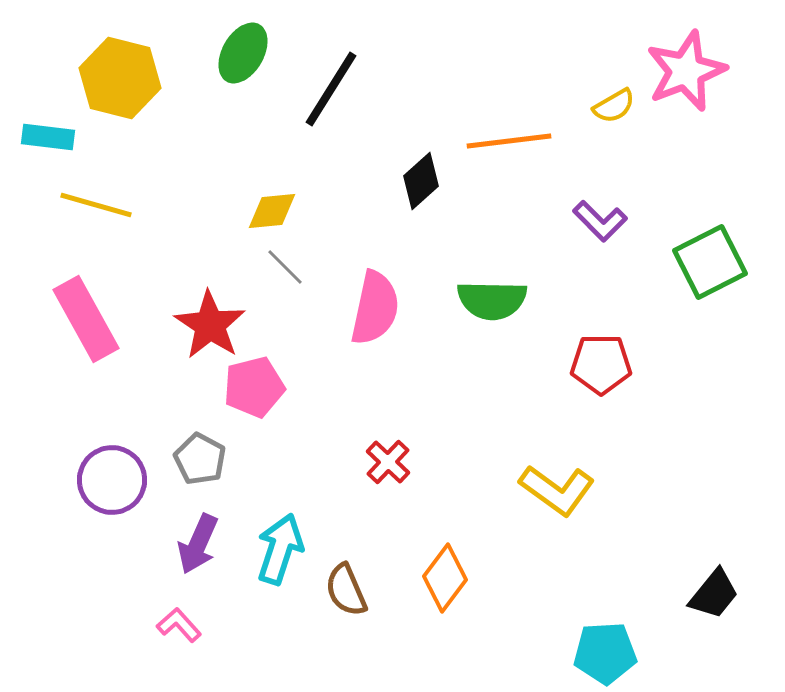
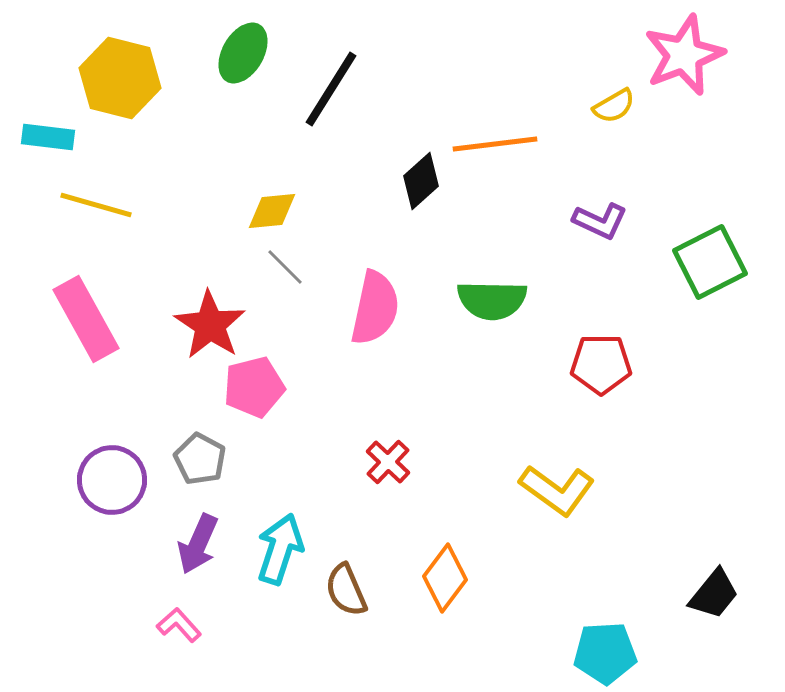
pink star: moved 2 px left, 16 px up
orange line: moved 14 px left, 3 px down
purple L-shape: rotated 20 degrees counterclockwise
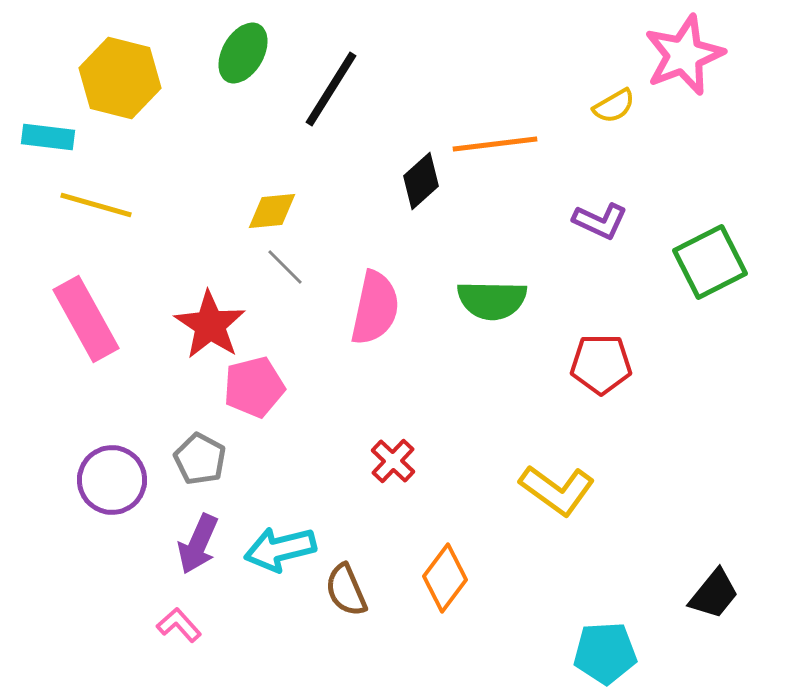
red cross: moved 5 px right, 1 px up
cyan arrow: rotated 122 degrees counterclockwise
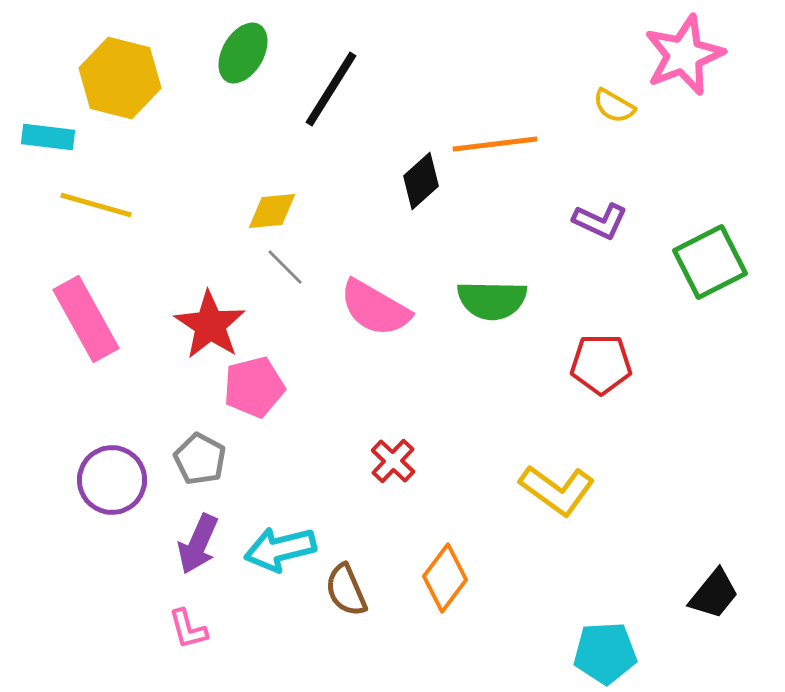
yellow semicircle: rotated 60 degrees clockwise
pink semicircle: rotated 108 degrees clockwise
pink L-shape: moved 9 px right, 4 px down; rotated 153 degrees counterclockwise
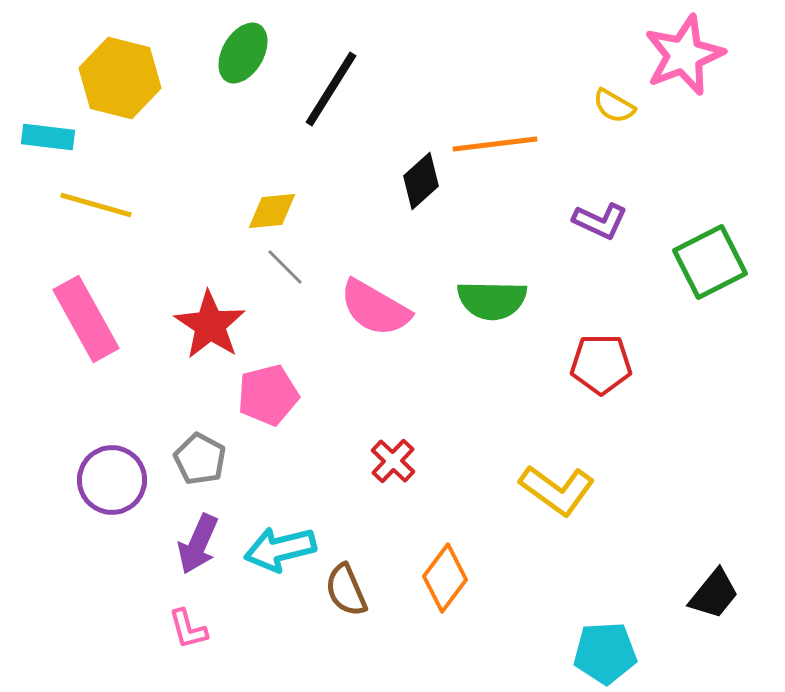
pink pentagon: moved 14 px right, 8 px down
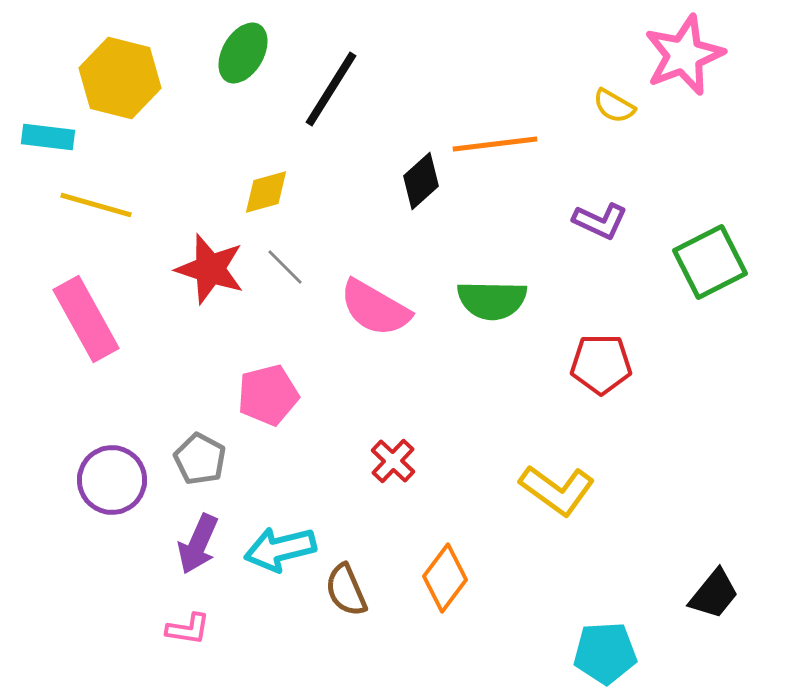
yellow diamond: moved 6 px left, 19 px up; rotated 10 degrees counterclockwise
red star: moved 56 px up; rotated 16 degrees counterclockwise
pink L-shape: rotated 66 degrees counterclockwise
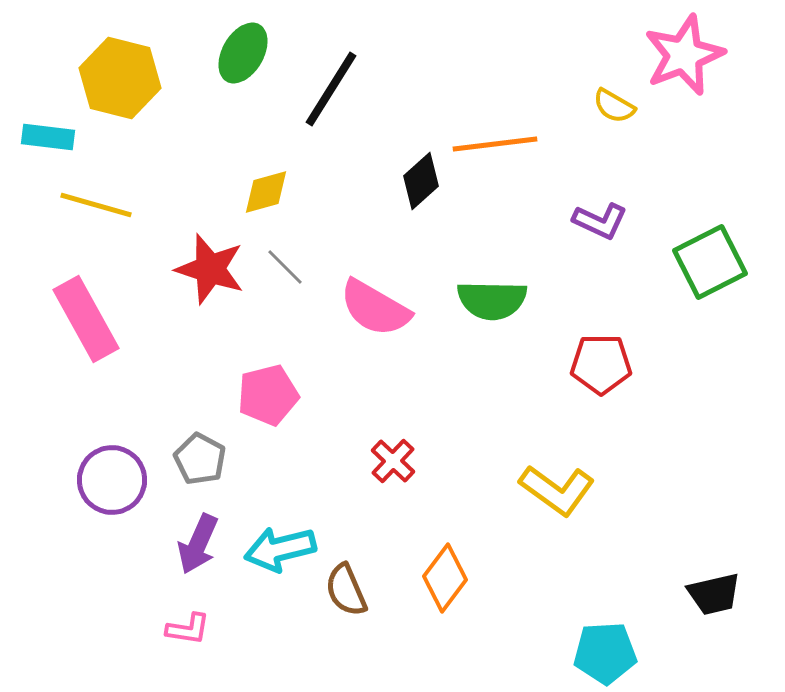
black trapezoid: rotated 38 degrees clockwise
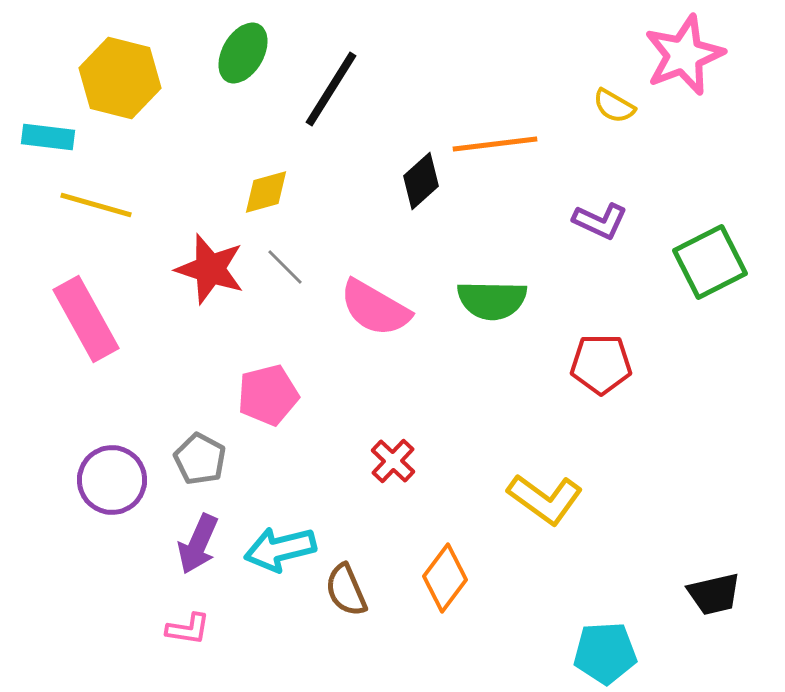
yellow L-shape: moved 12 px left, 9 px down
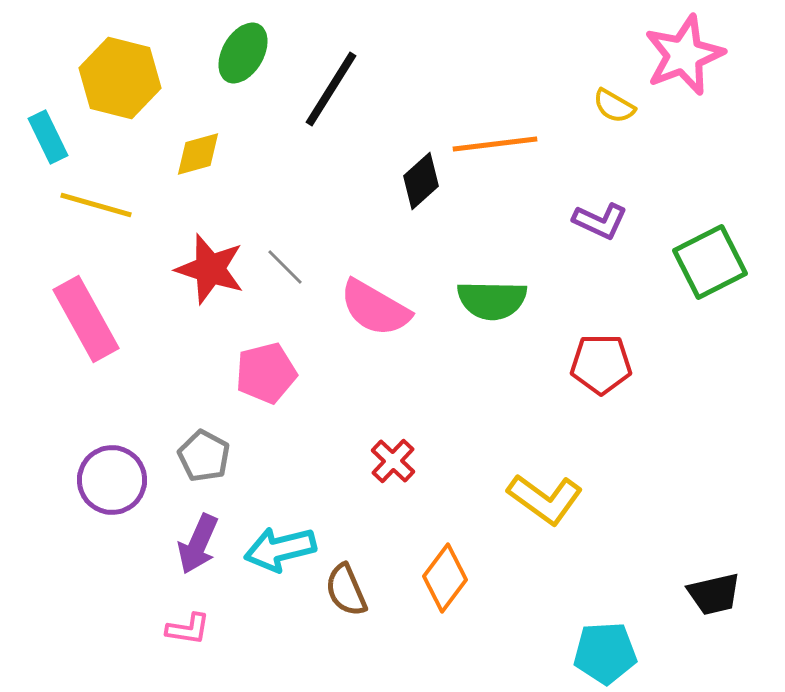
cyan rectangle: rotated 57 degrees clockwise
yellow diamond: moved 68 px left, 38 px up
pink pentagon: moved 2 px left, 22 px up
gray pentagon: moved 4 px right, 3 px up
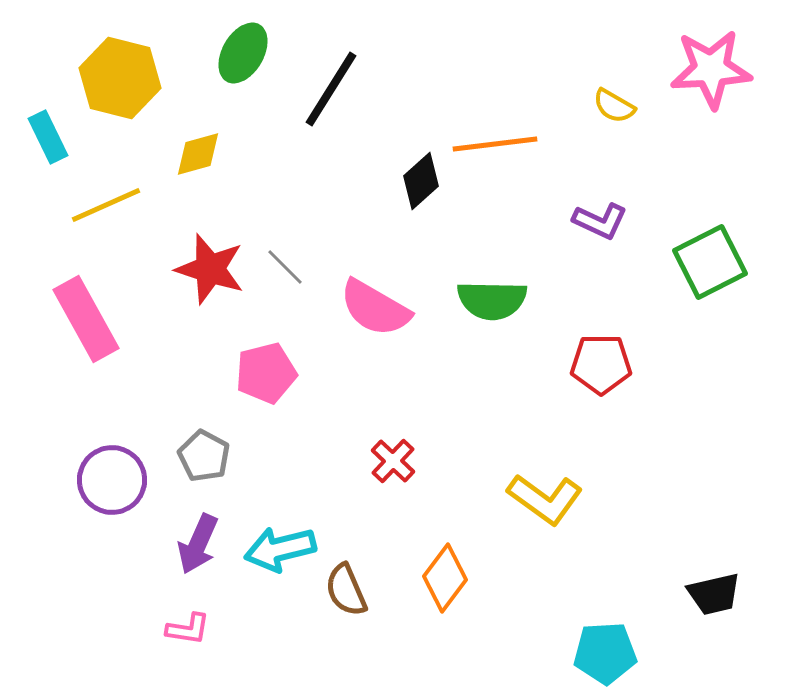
pink star: moved 27 px right, 14 px down; rotated 18 degrees clockwise
yellow line: moved 10 px right; rotated 40 degrees counterclockwise
